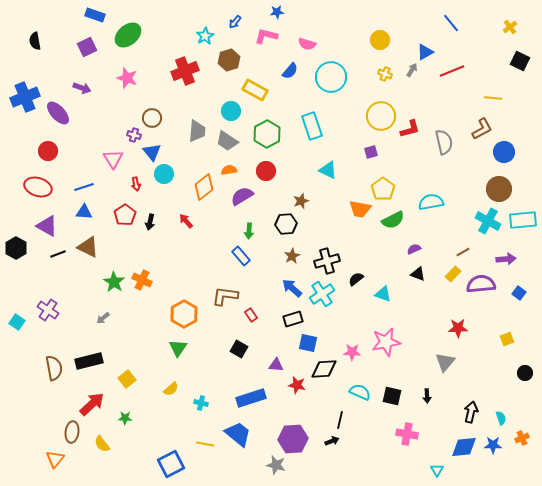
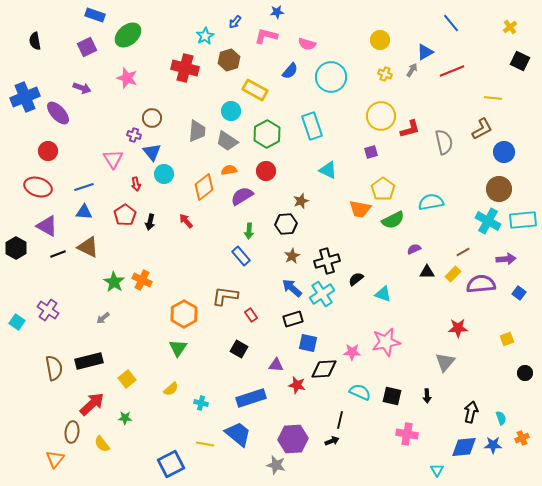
red cross at (185, 71): moved 3 px up; rotated 36 degrees clockwise
black triangle at (418, 274): moved 9 px right, 2 px up; rotated 21 degrees counterclockwise
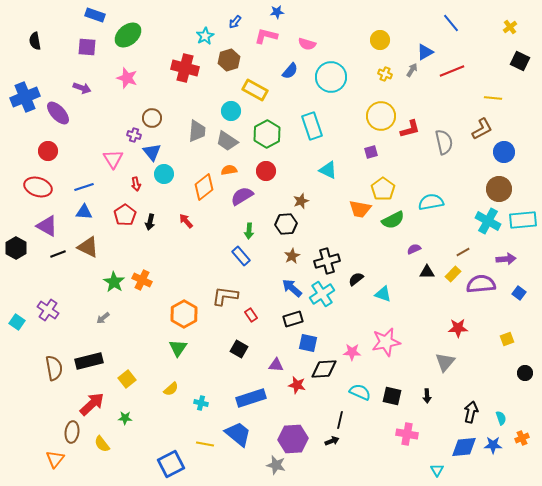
purple square at (87, 47): rotated 30 degrees clockwise
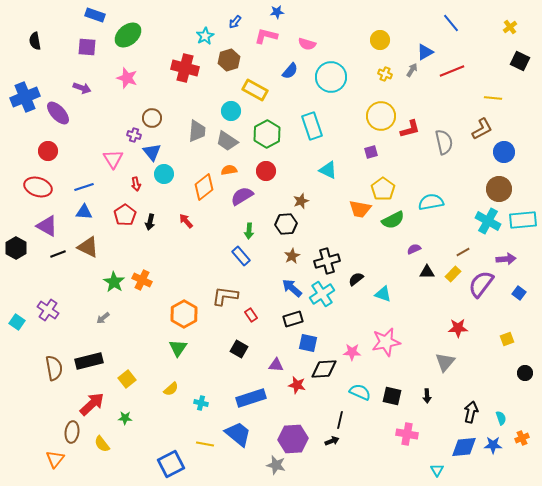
purple semicircle at (481, 284): rotated 48 degrees counterclockwise
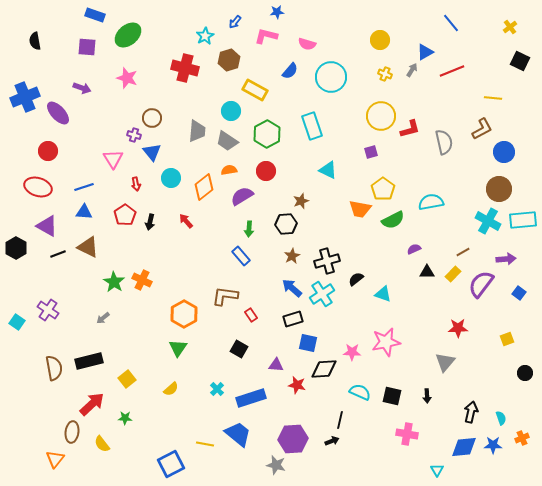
cyan circle at (164, 174): moved 7 px right, 4 px down
green arrow at (249, 231): moved 2 px up
cyan cross at (201, 403): moved 16 px right, 14 px up; rotated 32 degrees clockwise
